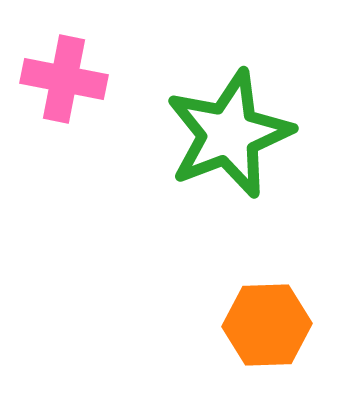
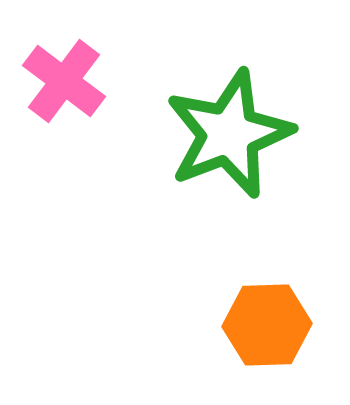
pink cross: moved 2 px down; rotated 26 degrees clockwise
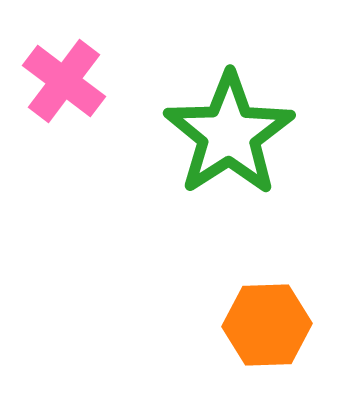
green star: rotated 12 degrees counterclockwise
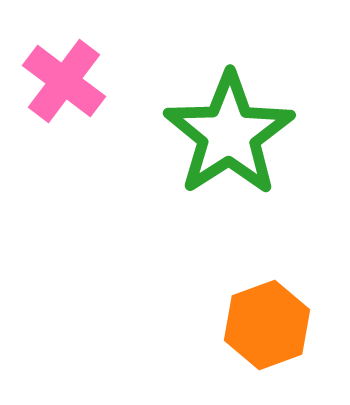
orange hexagon: rotated 18 degrees counterclockwise
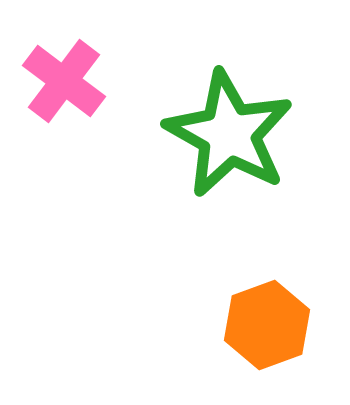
green star: rotated 10 degrees counterclockwise
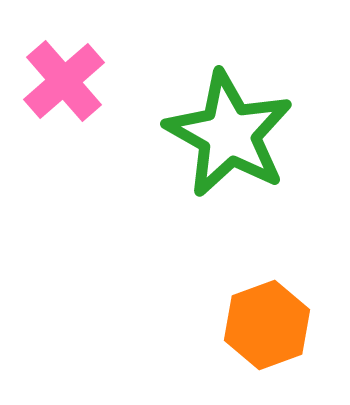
pink cross: rotated 12 degrees clockwise
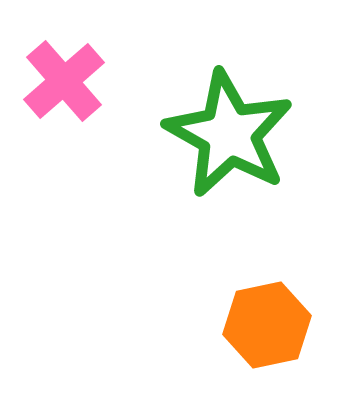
orange hexagon: rotated 8 degrees clockwise
